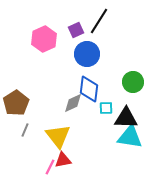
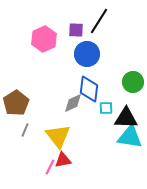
purple square: rotated 28 degrees clockwise
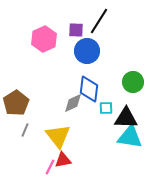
blue circle: moved 3 px up
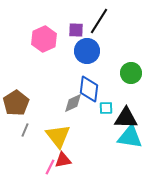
green circle: moved 2 px left, 9 px up
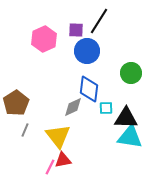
gray diamond: moved 4 px down
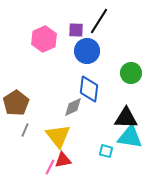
cyan square: moved 43 px down; rotated 16 degrees clockwise
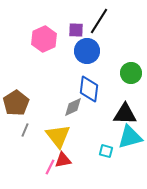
black triangle: moved 1 px left, 4 px up
cyan triangle: rotated 24 degrees counterclockwise
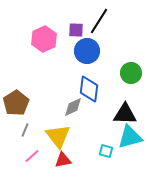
pink line: moved 18 px left, 11 px up; rotated 21 degrees clockwise
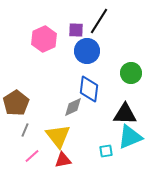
cyan triangle: rotated 8 degrees counterclockwise
cyan square: rotated 24 degrees counterclockwise
